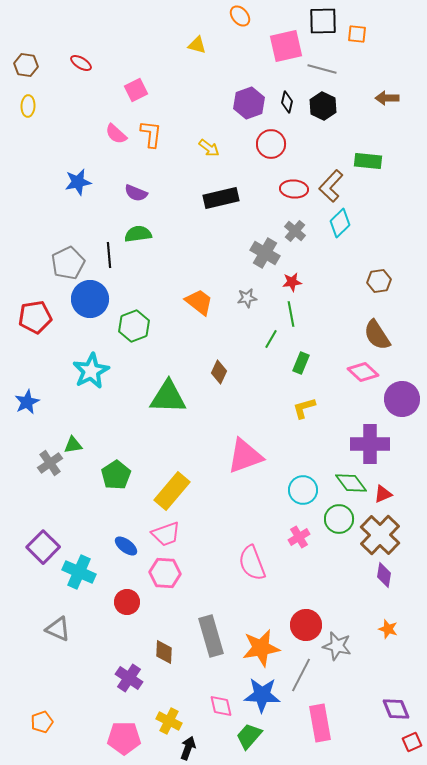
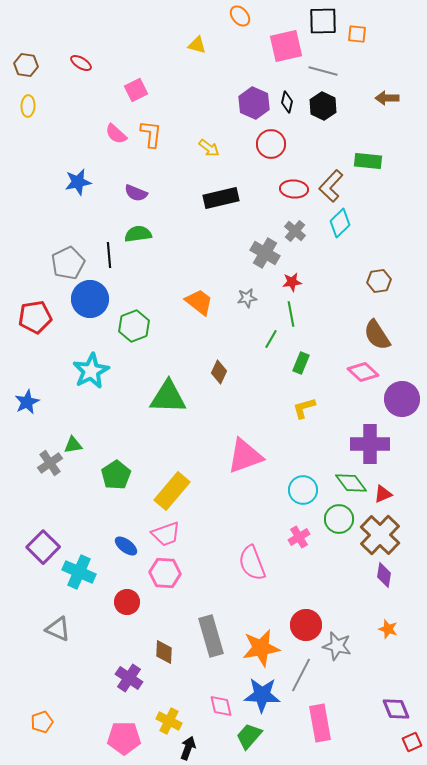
gray line at (322, 69): moved 1 px right, 2 px down
purple hexagon at (249, 103): moved 5 px right; rotated 16 degrees counterclockwise
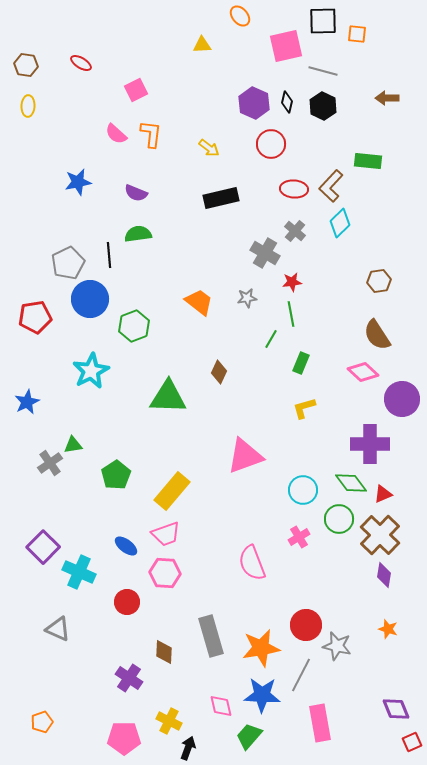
yellow triangle at (197, 45): moved 5 px right; rotated 18 degrees counterclockwise
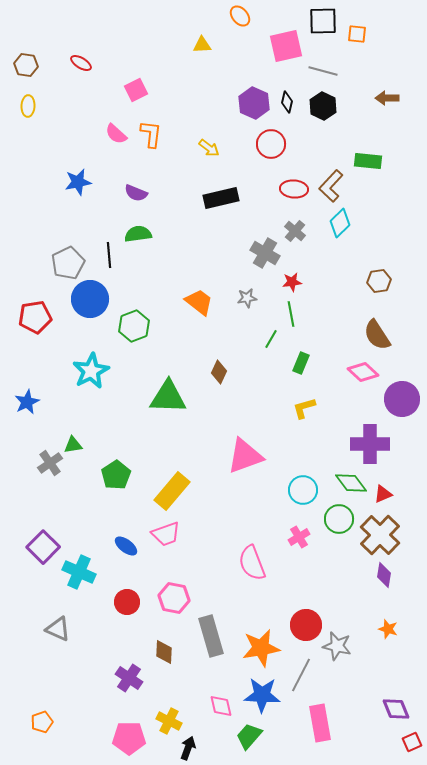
pink hexagon at (165, 573): moved 9 px right, 25 px down; rotated 8 degrees clockwise
pink pentagon at (124, 738): moved 5 px right
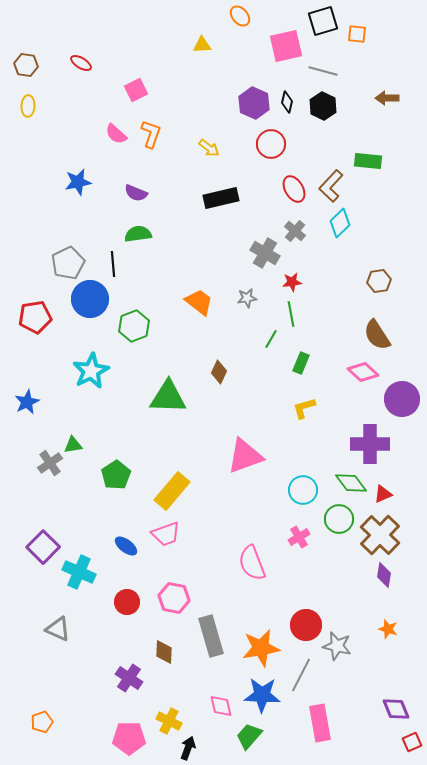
black square at (323, 21): rotated 16 degrees counterclockwise
orange L-shape at (151, 134): rotated 12 degrees clockwise
red ellipse at (294, 189): rotated 56 degrees clockwise
black line at (109, 255): moved 4 px right, 9 px down
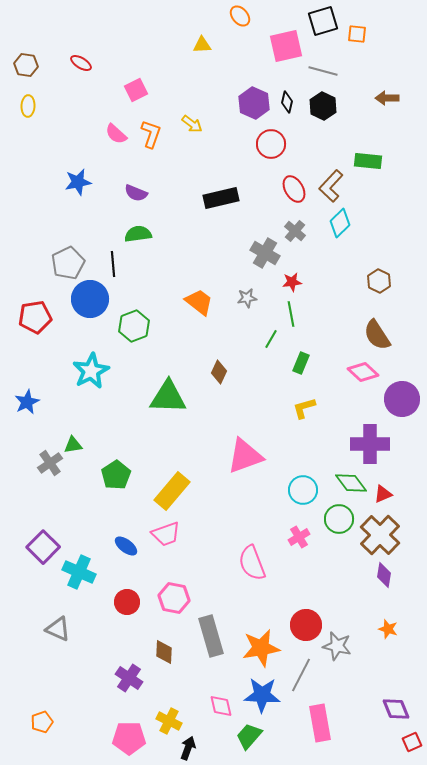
yellow arrow at (209, 148): moved 17 px left, 24 px up
brown hexagon at (379, 281): rotated 25 degrees counterclockwise
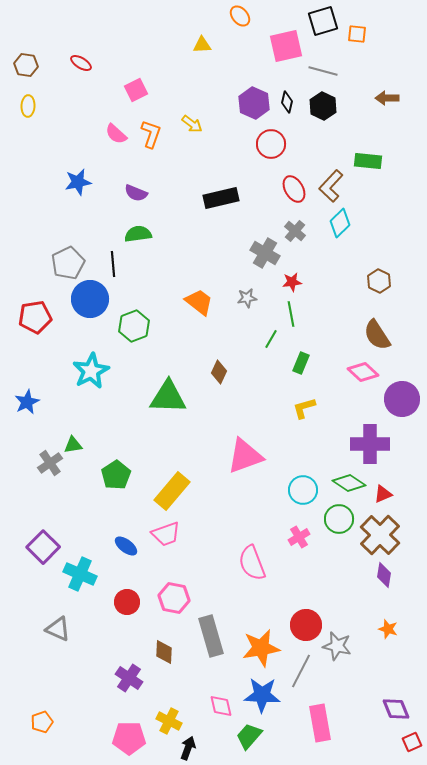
green diamond at (351, 483): moved 2 px left; rotated 20 degrees counterclockwise
cyan cross at (79, 572): moved 1 px right, 2 px down
gray line at (301, 675): moved 4 px up
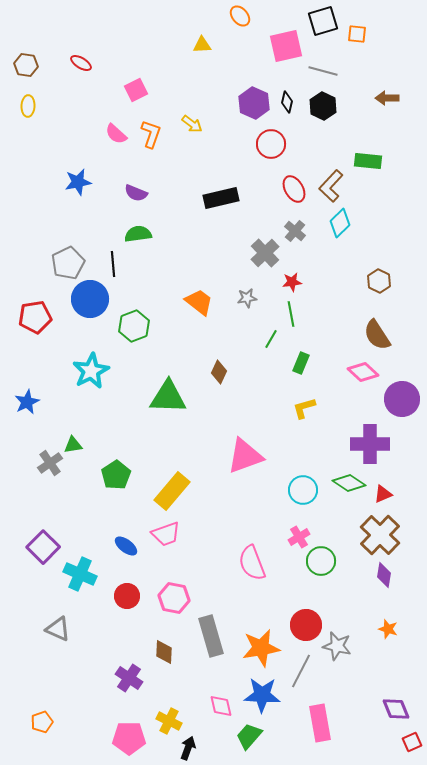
gray cross at (265, 253): rotated 16 degrees clockwise
green circle at (339, 519): moved 18 px left, 42 px down
red circle at (127, 602): moved 6 px up
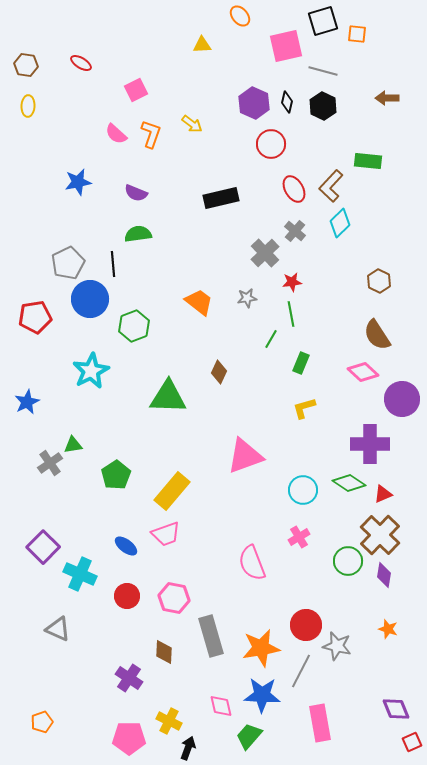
green circle at (321, 561): moved 27 px right
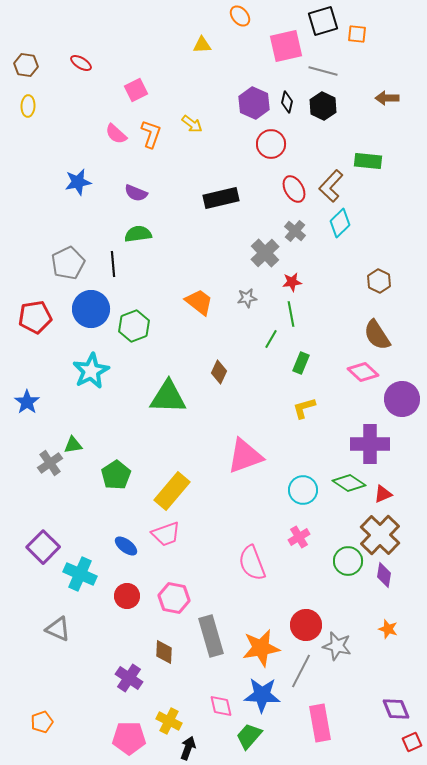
blue circle at (90, 299): moved 1 px right, 10 px down
blue star at (27, 402): rotated 10 degrees counterclockwise
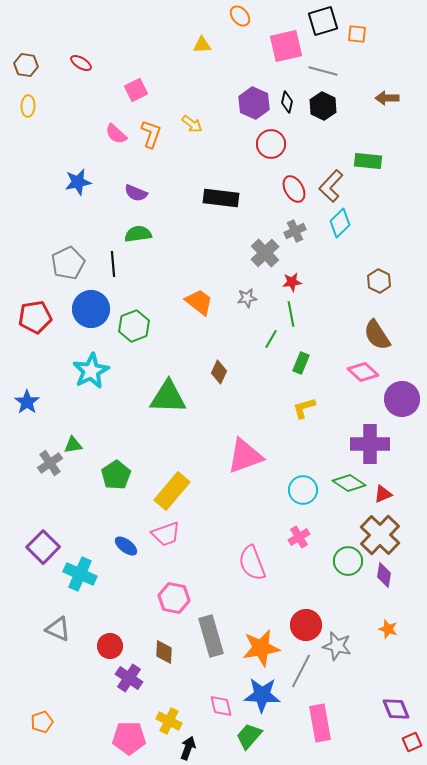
black rectangle at (221, 198): rotated 20 degrees clockwise
gray cross at (295, 231): rotated 25 degrees clockwise
red circle at (127, 596): moved 17 px left, 50 px down
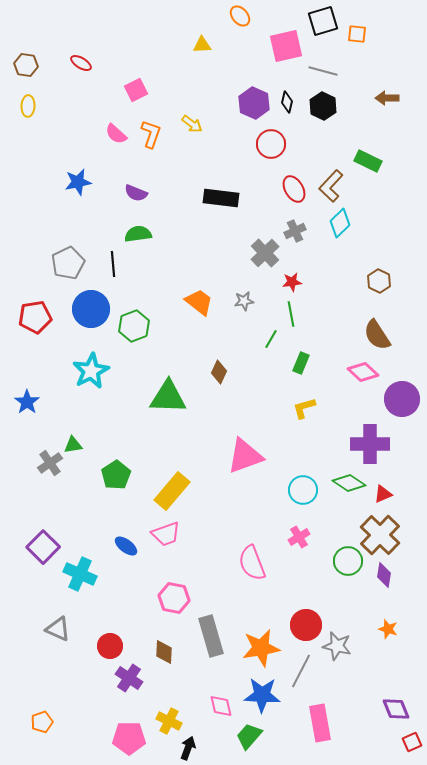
green rectangle at (368, 161): rotated 20 degrees clockwise
gray star at (247, 298): moved 3 px left, 3 px down
